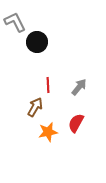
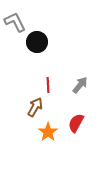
gray arrow: moved 1 px right, 2 px up
orange star: rotated 24 degrees counterclockwise
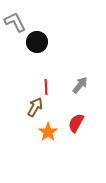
red line: moved 2 px left, 2 px down
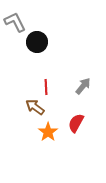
gray arrow: moved 3 px right, 1 px down
brown arrow: rotated 84 degrees counterclockwise
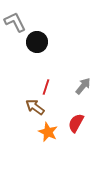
red line: rotated 21 degrees clockwise
orange star: rotated 12 degrees counterclockwise
